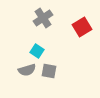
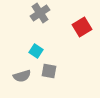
gray cross: moved 3 px left, 5 px up
cyan square: moved 1 px left
gray semicircle: moved 5 px left, 6 px down
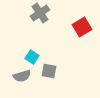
cyan square: moved 4 px left, 6 px down
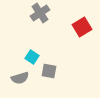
gray semicircle: moved 2 px left, 2 px down
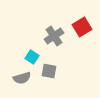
gray cross: moved 14 px right, 23 px down
gray semicircle: moved 2 px right
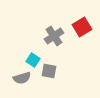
cyan square: moved 1 px right, 3 px down
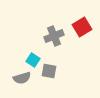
gray cross: rotated 12 degrees clockwise
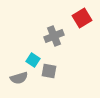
red square: moved 9 px up
gray semicircle: moved 3 px left
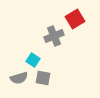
red square: moved 7 px left, 1 px down
gray square: moved 6 px left, 7 px down
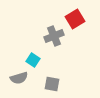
gray square: moved 9 px right, 6 px down
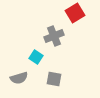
red square: moved 6 px up
cyan square: moved 3 px right, 3 px up
gray square: moved 2 px right, 5 px up
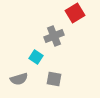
gray semicircle: moved 1 px down
